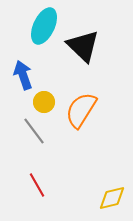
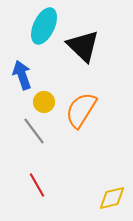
blue arrow: moved 1 px left
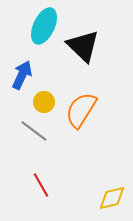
blue arrow: rotated 44 degrees clockwise
gray line: rotated 16 degrees counterclockwise
red line: moved 4 px right
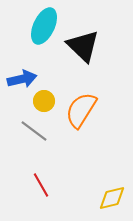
blue arrow: moved 4 px down; rotated 52 degrees clockwise
yellow circle: moved 1 px up
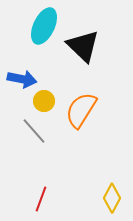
blue arrow: rotated 24 degrees clockwise
gray line: rotated 12 degrees clockwise
red line: moved 14 px down; rotated 50 degrees clockwise
yellow diamond: rotated 48 degrees counterclockwise
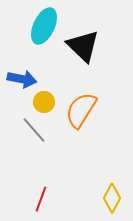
yellow circle: moved 1 px down
gray line: moved 1 px up
